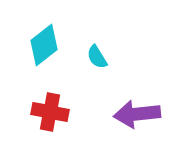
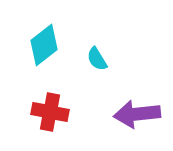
cyan semicircle: moved 2 px down
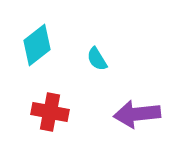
cyan diamond: moved 7 px left
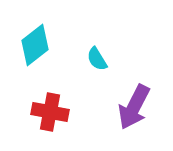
cyan diamond: moved 2 px left
purple arrow: moved 3 px left, 7 px up; rotated 57 degrees counterclockwise
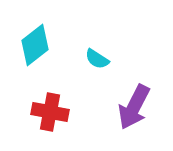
cyan semicircle: rotated 25 degrees counterclockwise
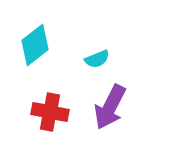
cyan semicircle: rotated 55 degrees counterclockwise
purple arrow: moved 24 px left
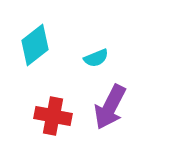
cyan semicircle: moved 1 px left, 1 px up
red cross: moved 3 px right, 4 px down
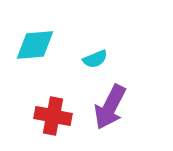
cyan diamond: rotated 33 degrees clockwise
cyan semicircle: moved 1 px left, 1 px down
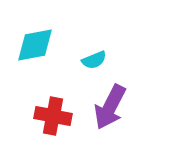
cyan diamond: rotated 6 degrees counterclockwise
cyan semicircle: moved 1 px left, 1 px down
